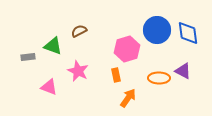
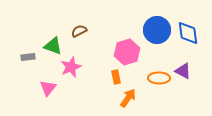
pink hexagon: moved 3 px down
pink star: moved 7 px left, 4 px up; rotated 25 degrees clockwise
orange rectangle: moved 2 px down
pink triangle: moved 1 px left, 1 px down; rotated 48 degrees clockwise
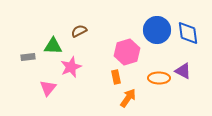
green triangle: rotated 18 degrees counterclockwise
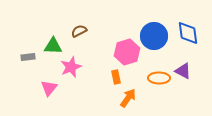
blue circle: moved 3 px left, 6 px down
pink triangle: moved 1 px right
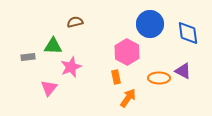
brown semicircle: moved 4 px left, 9 px up; rotated 14 degrees clockwise
blue circle: moved 4 px left, 12 px up
pink hexagon: rotated 15 degrees counterclockwise
